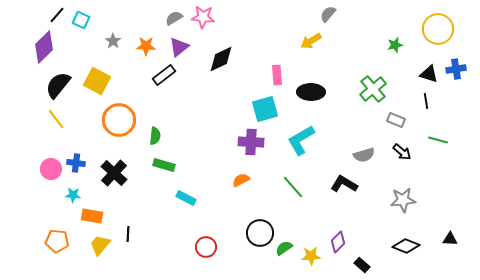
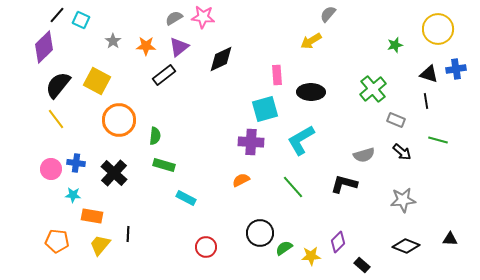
black L-shape at (344, 184): rotated 16 degrees counterclockwise
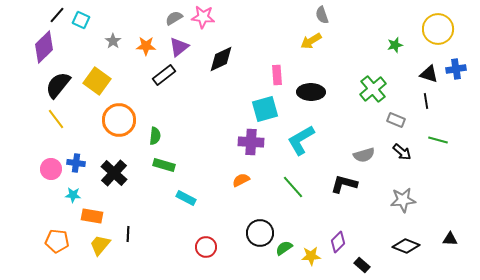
gray semicircle at (328, 14): moved 6 px left, 1 px down; rotated 60 degrees counterclockwise
yellow square at (97, 81): rotated 8 degrees clockwise
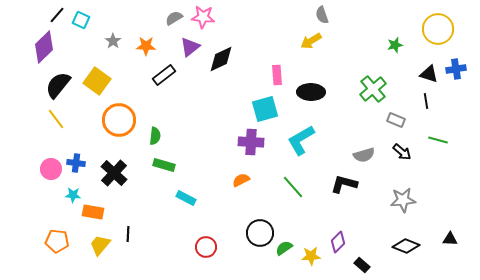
purple triangle at (179, 47): moved 11 px right
orange rectangle at (92, 216): moved 1 px right, 4 px up
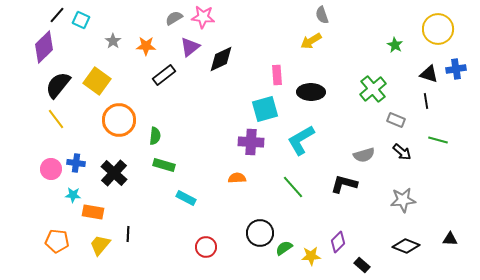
green star at (395, 45): rotated 28 degrees counterclockwise
orange semicircle at (241, 180): moved 4 px left, 2 px up; rotated 24 degrees clockwise
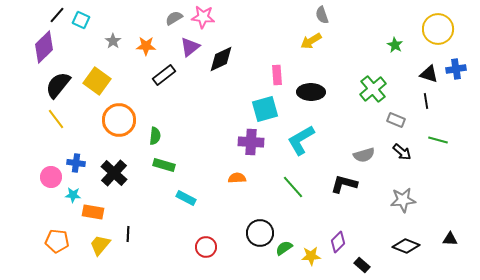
pink circle at (51, 169): moved 8 px down
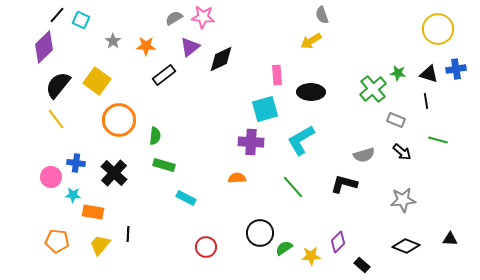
green star at (395, 45): moved 3 px right, 28 px down; rotated 21 degrees counterclockwise
